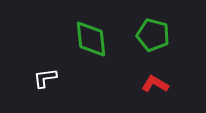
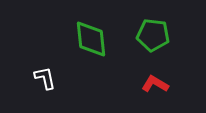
green pentagon: rotated 8 degrees counterclockwise
white L-shape: rotated 85 degrees clockwise
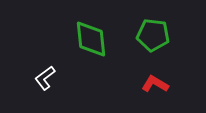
white L-shape: rotated 115 degrees counterclockwise
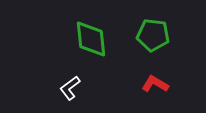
white L-shape: moved 25 px right, 10 px down
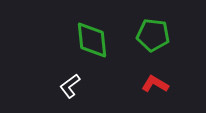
green diamond: moved 1 px right, 1 px down
white L-shape: moved 2 px up
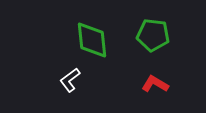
white L-shape: moved 6 px up
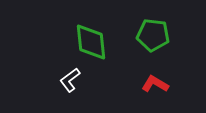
green diamond: moved 1 px left, 2 px down
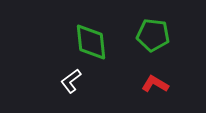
white L-shape: moved 1 px right, 1 px down
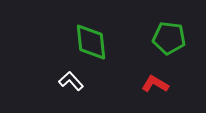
green pentagon: moved 16 px right, 3 px down
white L-shape: rotated 85 degrees clockwise
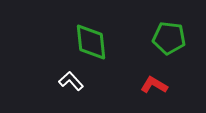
red L-shape: moved 1 px left, 1 px down
